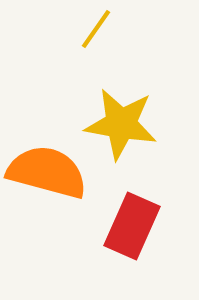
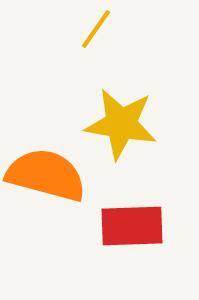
orange semicircle: moved 1 px left, 3 px down
red rectangle: rotated 64 degrees clockwise
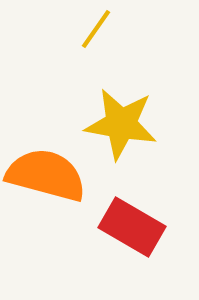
red rectangle: moved 1 px down; rotated 32 degrees clockwise
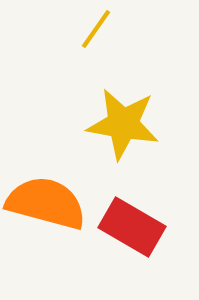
yellow star: moved 2 px right
orange semicircle: moved 28 px down
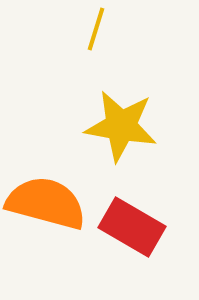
yellow line: rotated 18 degrees counterclockwise
yellow star: moved 2 px left, 2 px down
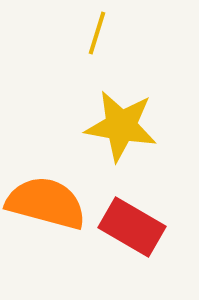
yellow line: moved 1 px right, 4 px down
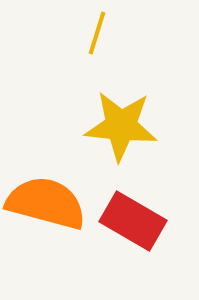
yellow star: rotated 4 degrees counterclockwise
red rectangle: moved 1 px right, 6 px up
